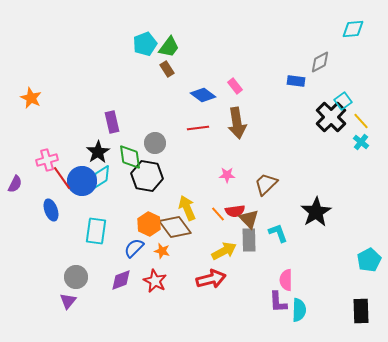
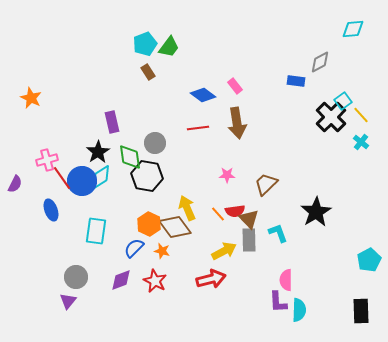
brown rectangle at (167, 69): moved 19 px left, 3 px down
yellow line at (361, 121): moved 6 px up
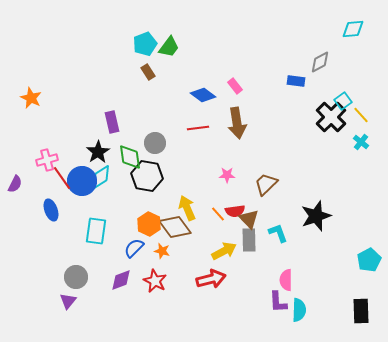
black star at (316, 212): moved 4 px down; rotated 12 degrees clockwise
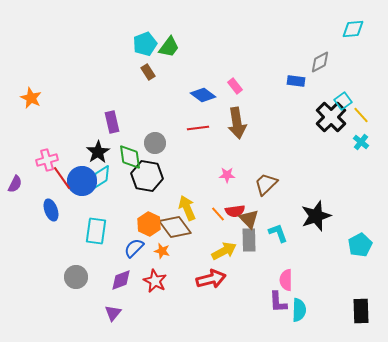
cyan pentagon at (369, 260): moved 9 px left, 15 px up
purple triangle at (68, 301): moved 45 px right, 12 px down
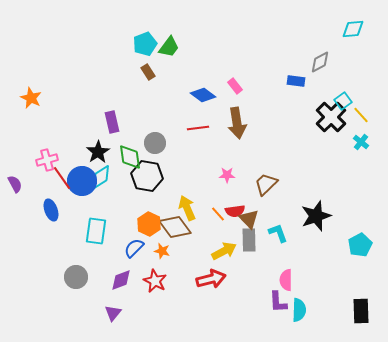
purple semicircle at (15, 184): rotated 54 degrees counterclockwise
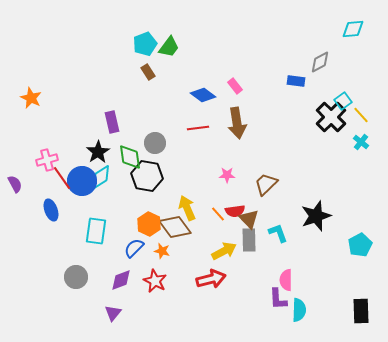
purple L-shape at (278, 302): moved 3 px up
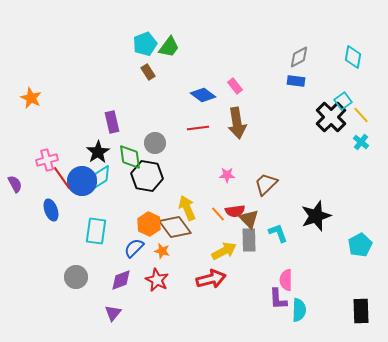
cyan diamond at (353, 29): moved 28 px down; rotated 75 degrees counterclockwise
gray diamond at (320, 62): moved 21 px left, 5 px up
red star at (155, 281): moved 2 px right, 1 px up
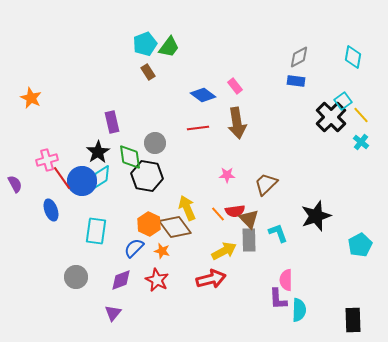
black rectangle at (361, 311): moved 8 px left, 9 px down
